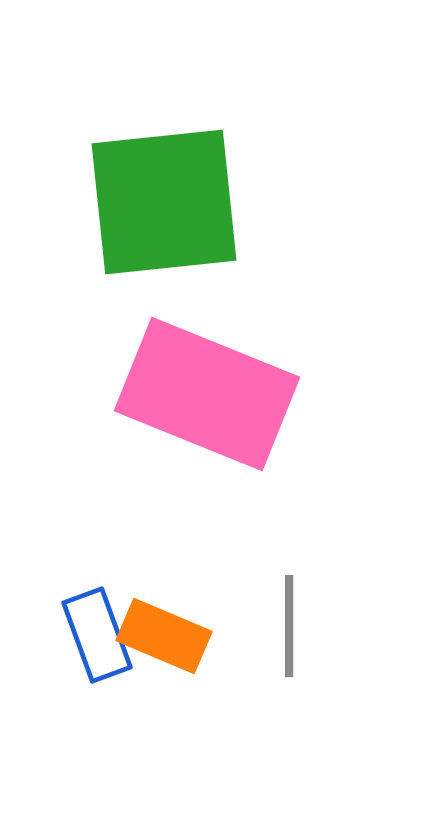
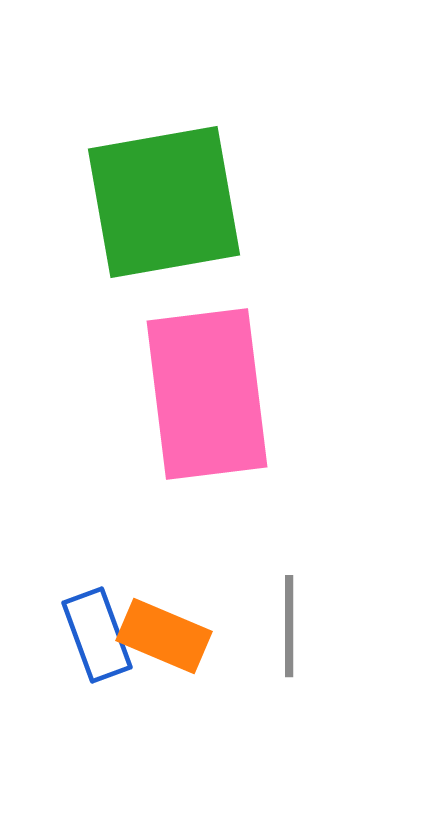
green square: rotated 4 degrees counterclockwise
pink rectangle: rotated 61 degrees clockwise
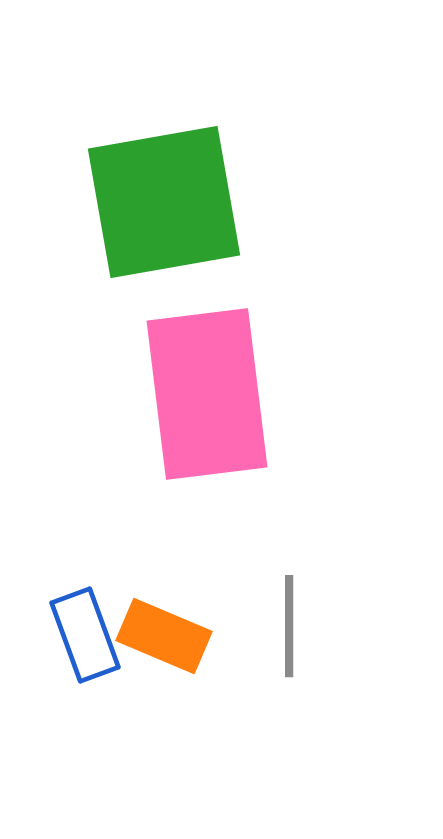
blue rectangle: moved 12 px left
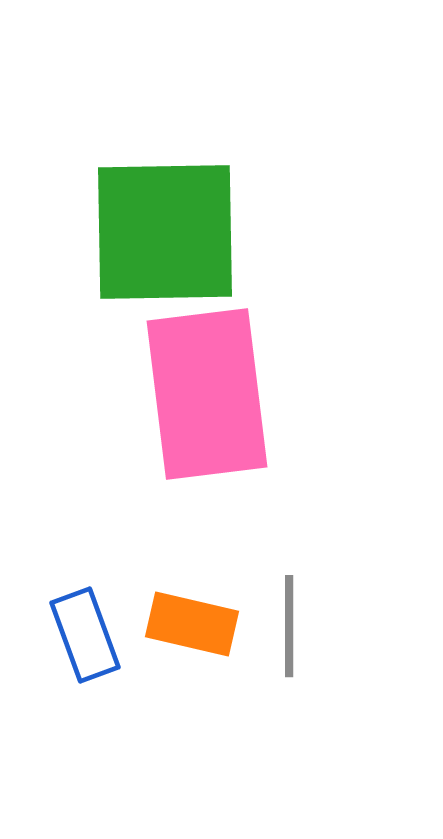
green square: moved 1 px right, 30 px down; rotated 9 degrees clockwise
orange rectangle: moved 28 px right, 12 px up; rotated 10 degrees counterclockwise
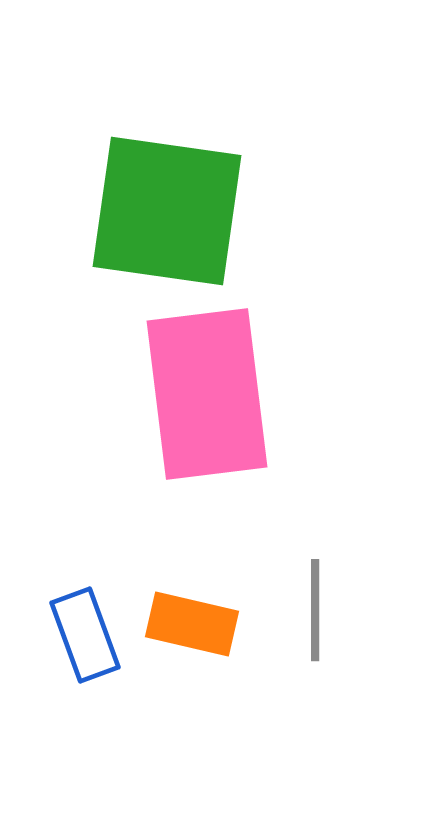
green square: moved 2 px right, 21 px up; rotated 9 degrees clockwise
gray line: moved 26 px right, 16 px up
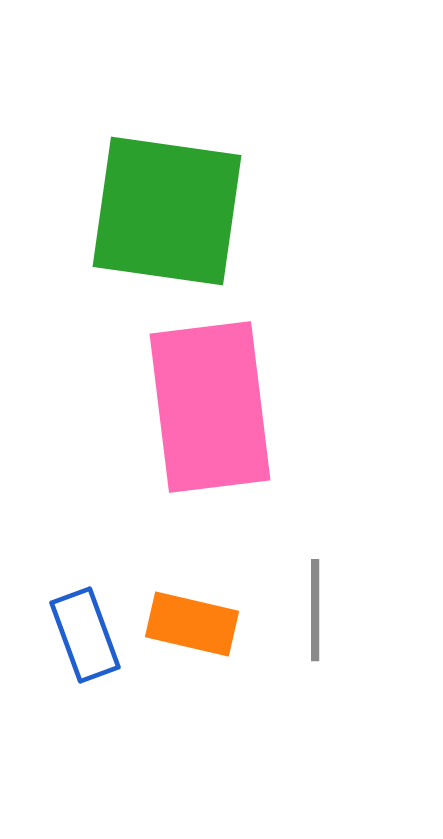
pink rectangle: moved 3 px right, 13 px down
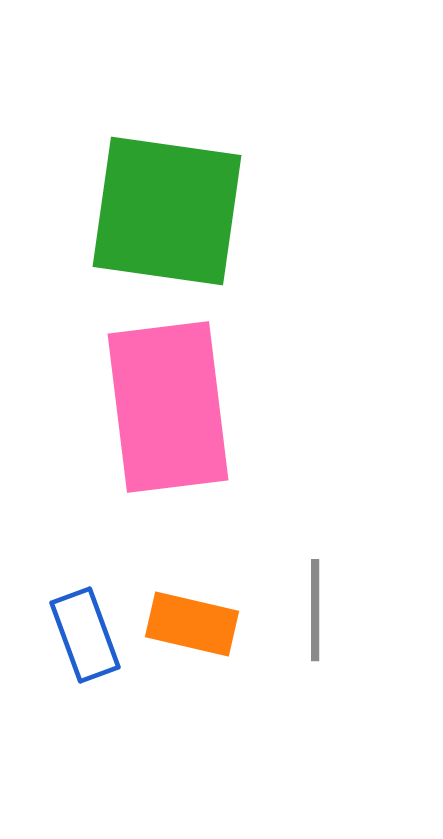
pink rectangle: moved 42 px left
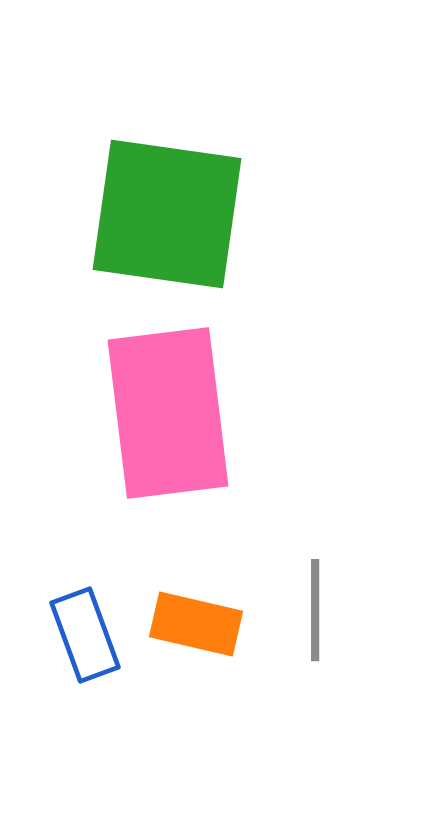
green square: moved 3 px down
pink rectangle: moved 6 px down
orange rectangle: moved 4 px right
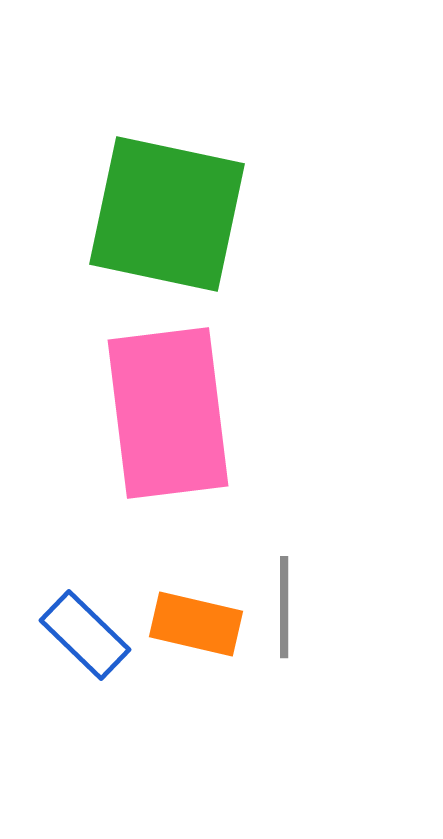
green square: rotated 4 degrees clockwise
gray line: moved 31 px left, 3 px up
blue rectangle: rotated 26 degrees counterclockwise
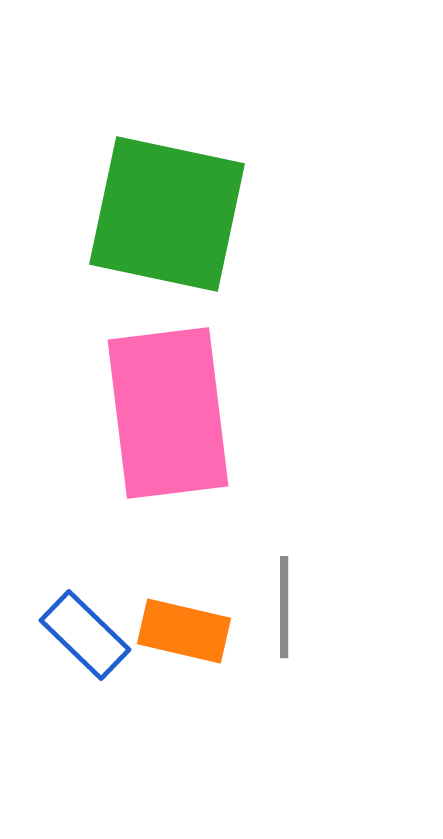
orange rectangle: moved 12 px left, 7 px down
